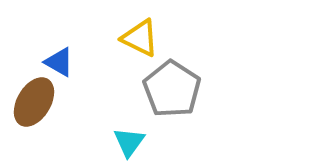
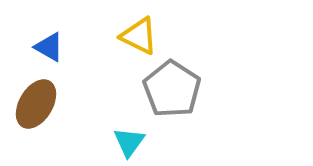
yellow triangle: moved 1 px left, 2 px up
blue triangle: moved 10 px left, 15 px up
brown ellipse: moved 2 px right, 2 px down
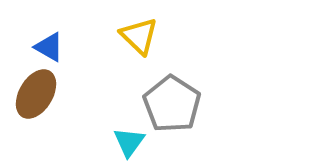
yellow triangle: rotated 18 degrees clockwise
gray pentagon: moved 15 px down
brown ellipse: moved 10 px up
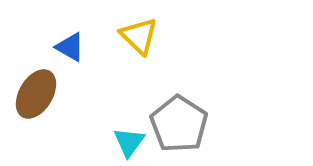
blue triangle: moved 21 px right
gray pentagon: moved 7 px right, 20 px down
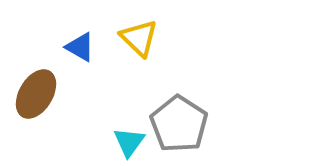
yellow triangle: moved 2 px down
blue triangle: moved 10 px right
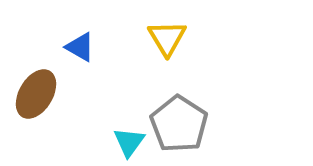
yellow triangle: moved 28 px right; rotated 15 degrees clockwise
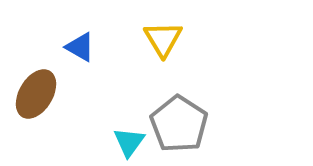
yellow triangle: moved 4 px left, 1 px down
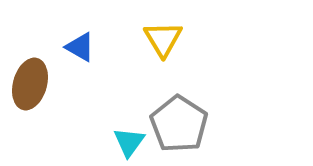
brown ellipse: moved 6 px left, 10 px up; rotated 15 degrees counterclockwise
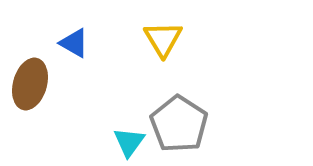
blue triangle: moved 6 px left, 4 px up
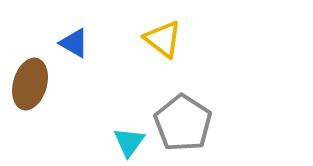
yellow triangle: rotated 21 degrees counterclockwise
gray pentagon: moved 4 px right, 1 px up
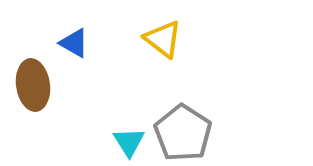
brown ellipse: moved 3 px right, 1 px down; rotated 24 degrees counterclockwise
gray pentagon: moved 10 px down
cyan triangle: rotated 8 degrees counterclockwise
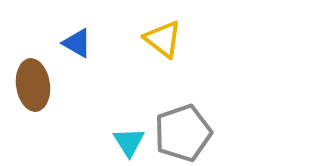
blue triangle: moved 3 px right
gray pentagon: rotated 20 degrees clockwise
